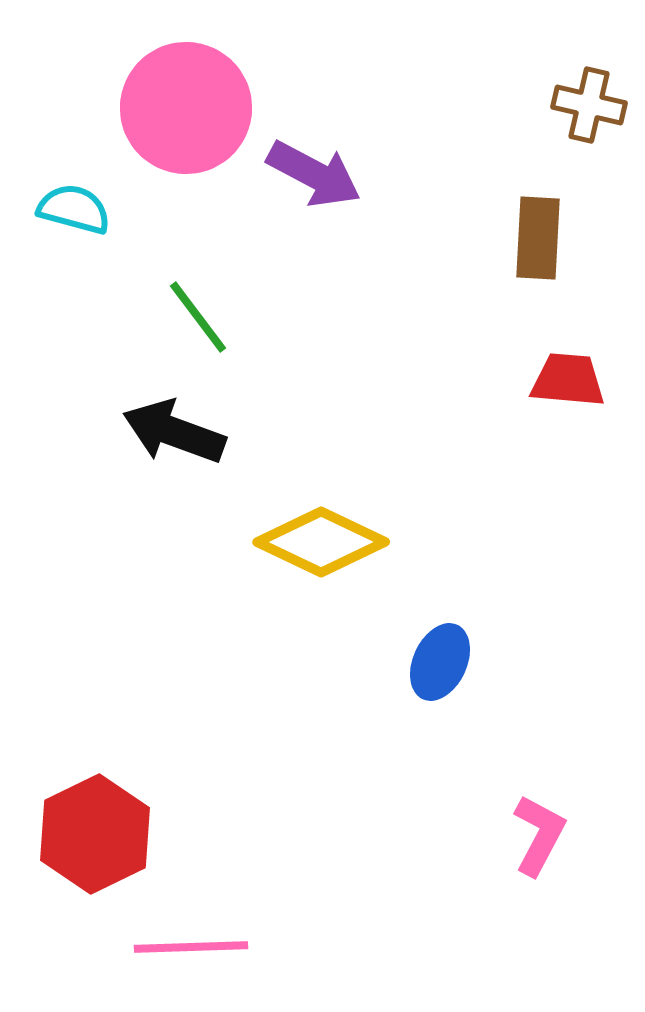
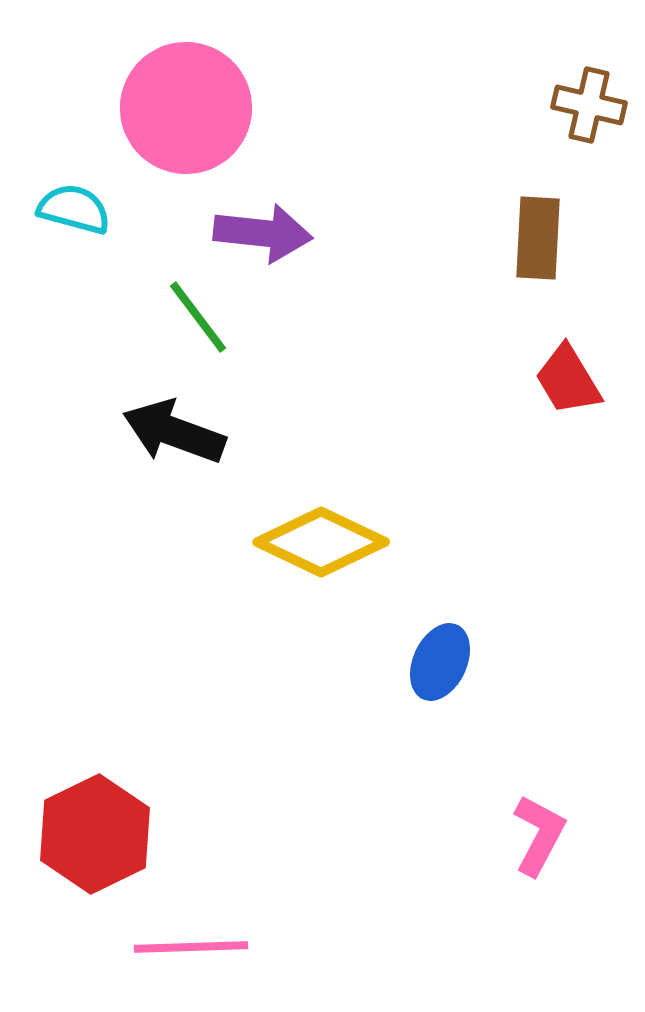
purple arrow: moved 51 px left, 59 px down; rotated 22 degrees counterclockwise
red trapezoid: rotated 126 degrees counterclockwise
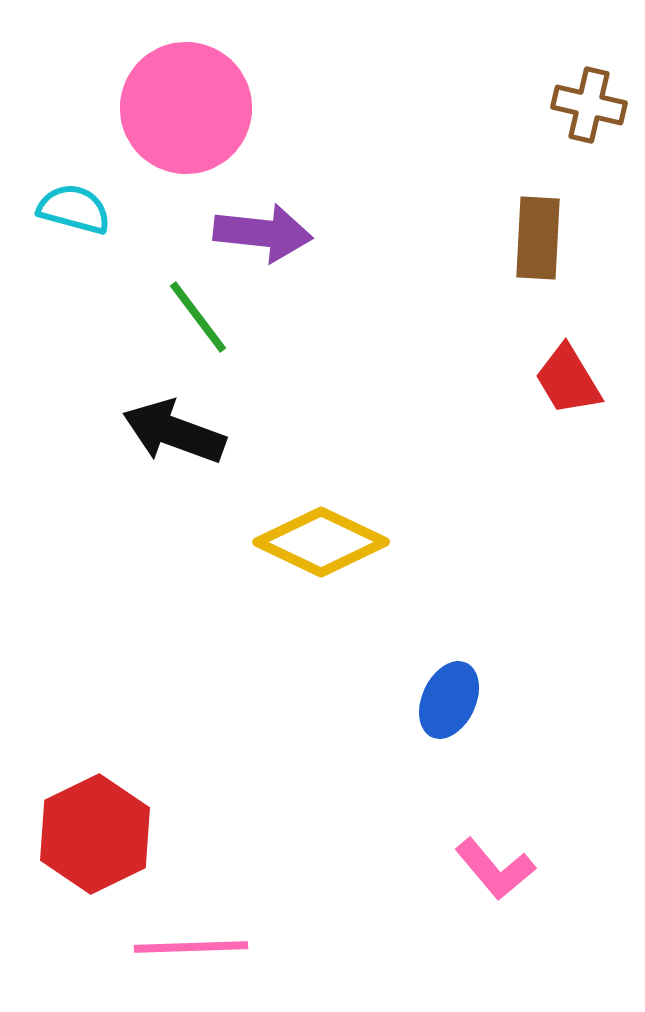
blue ellipse: moved 9 px right, 38 px down
pink L-shape: moved 44 px left, 34 px down; rotated 112 degrees clockwise
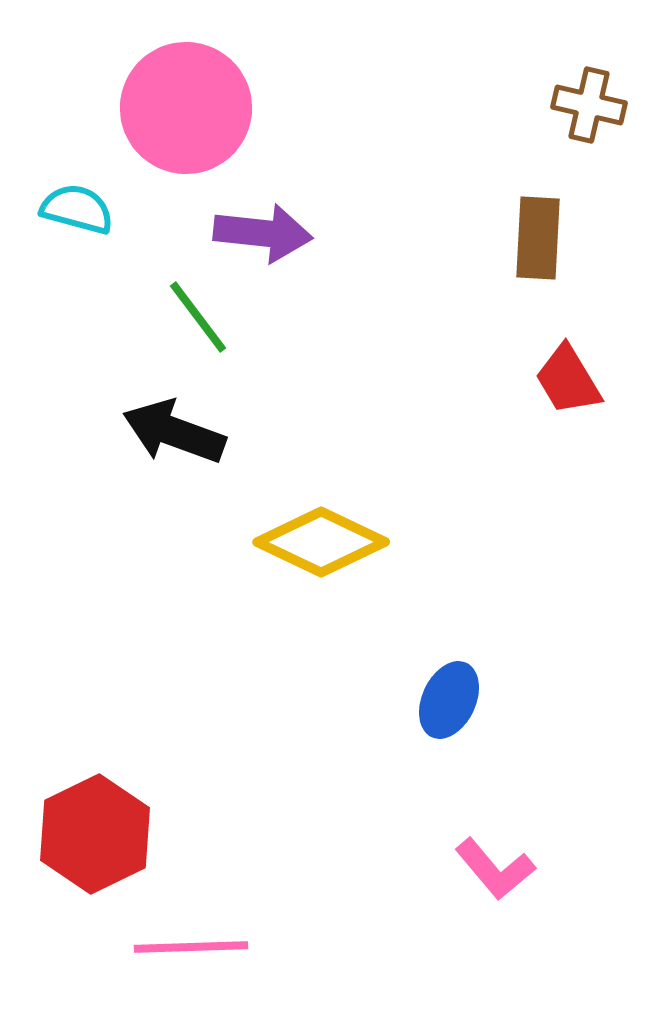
cyan semicircle: moved 3 px right
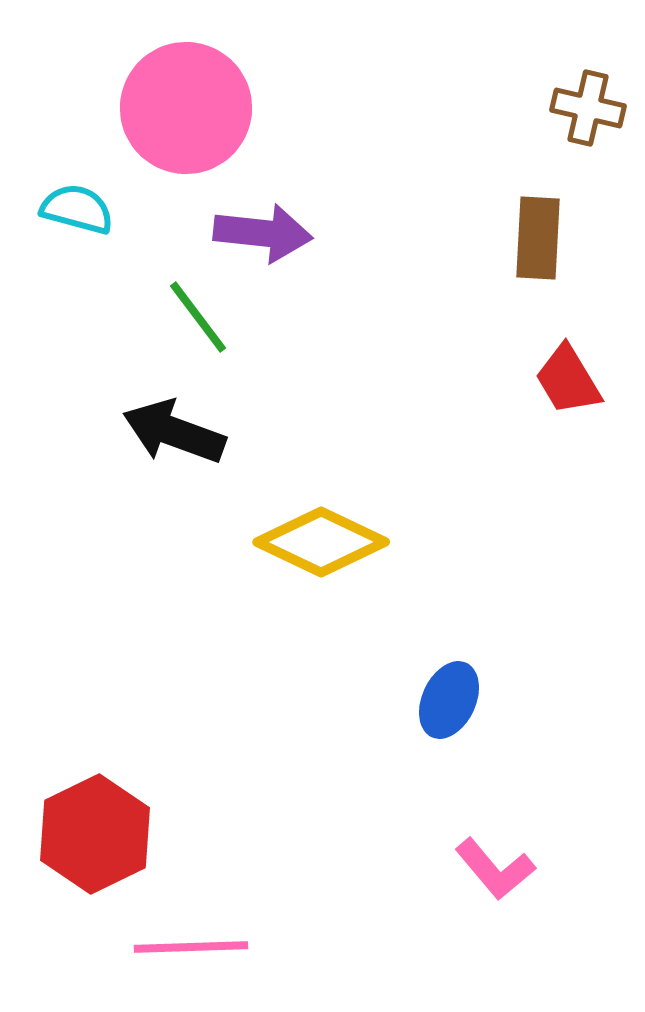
brown cross: moved 1 px left, 3 px down
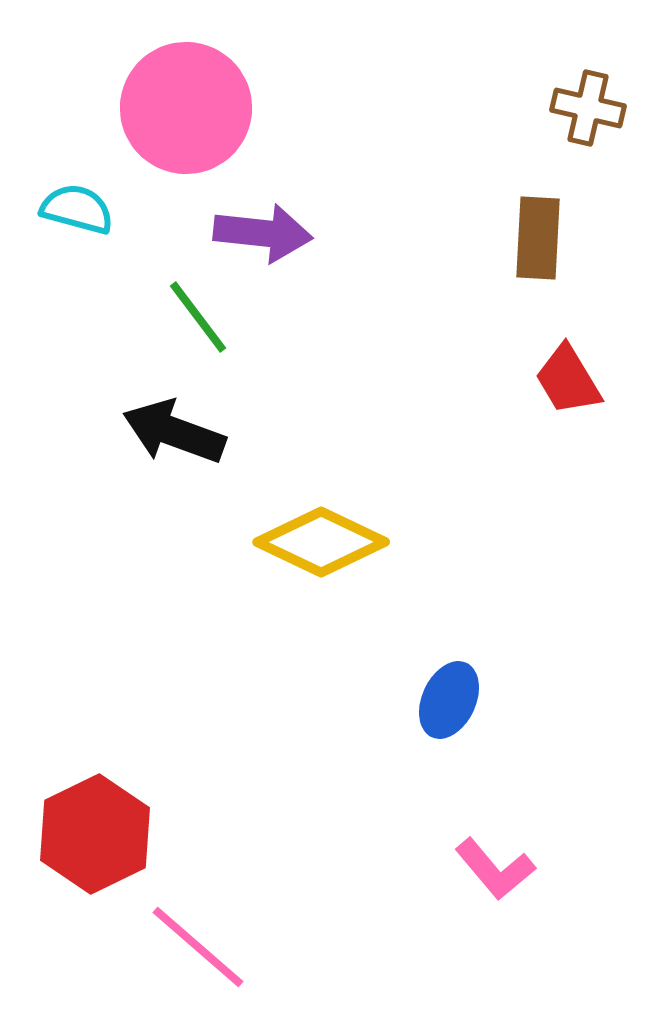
pink line: moved 7 px right; rotated 43 degrees clockwise
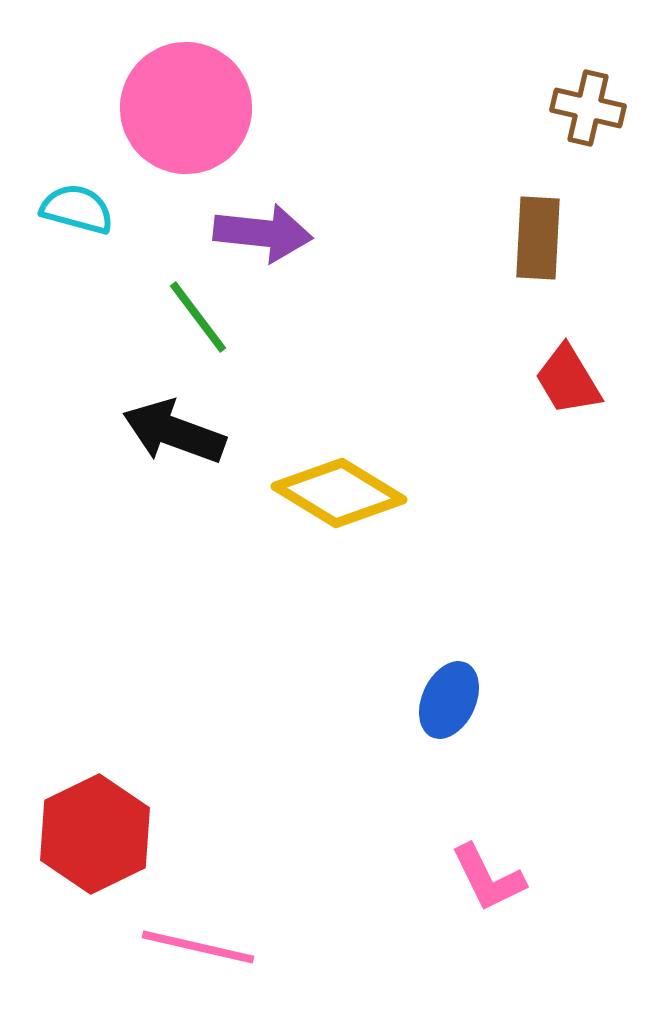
yellow diamond: moved 18 px right, 49 px up; rotated 6 degrees clockwise
pink L-shape: moved 7 px left, 9 px down; rotated 14 degrees clockwise
pink line: rotated 28 degrees counterclockwise
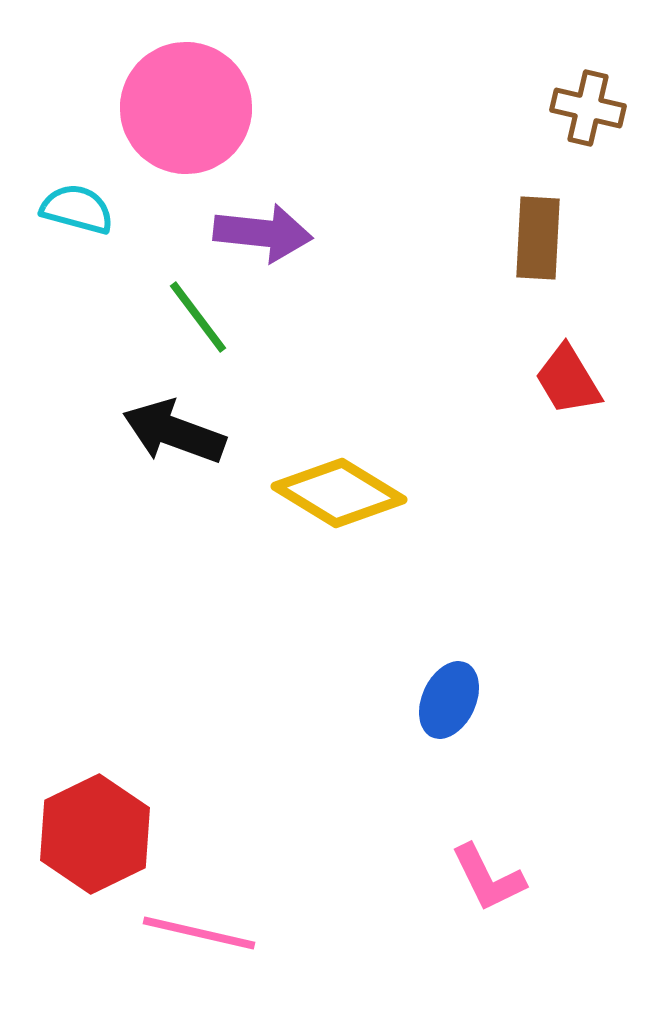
pink line: moved 1 px right, 14 px up
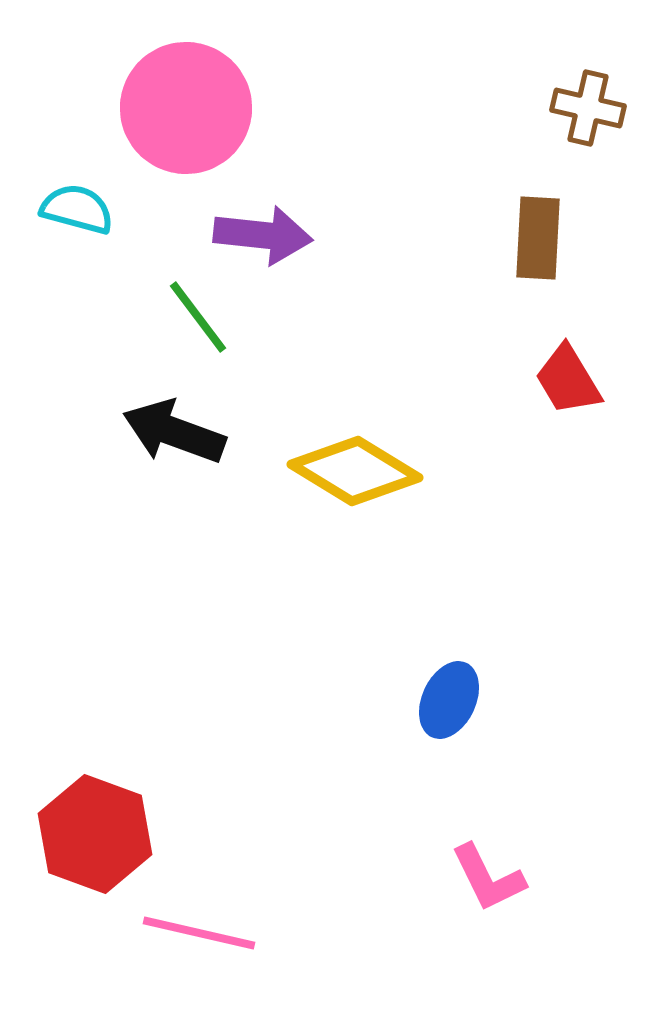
purple arrow: moved 2 px down
yellow diamond: moved 16 px right, 22 px up
red hexagon: rotated 14 degrees counterclockwise
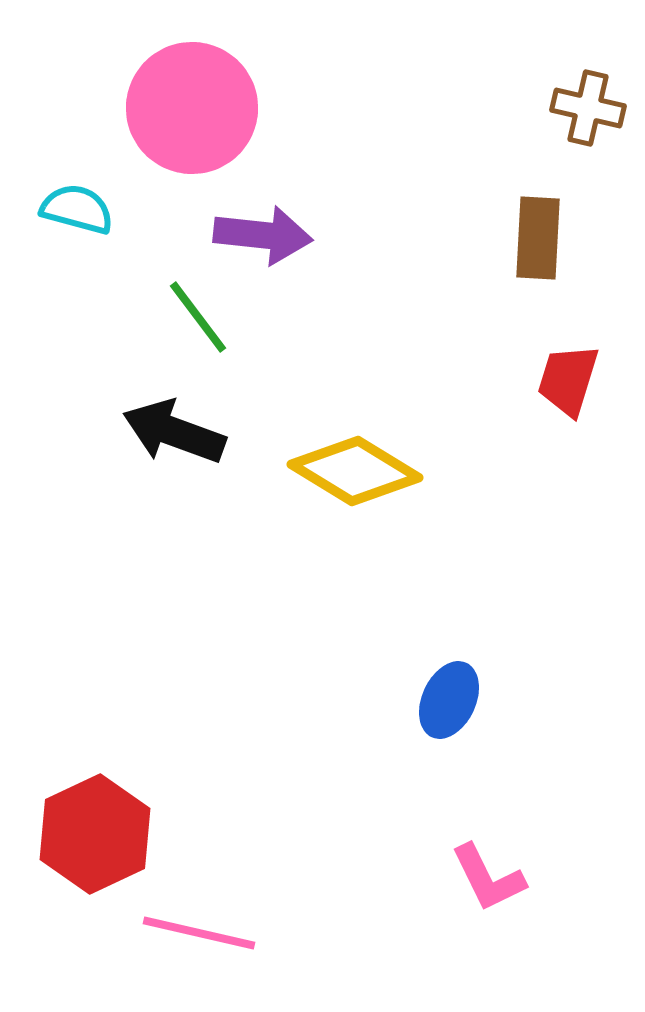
pink circle: moved 6 px right
red trapezoid: rotated 48 degrees clockwise
red hexagon: rotated 15 degrees clockwise
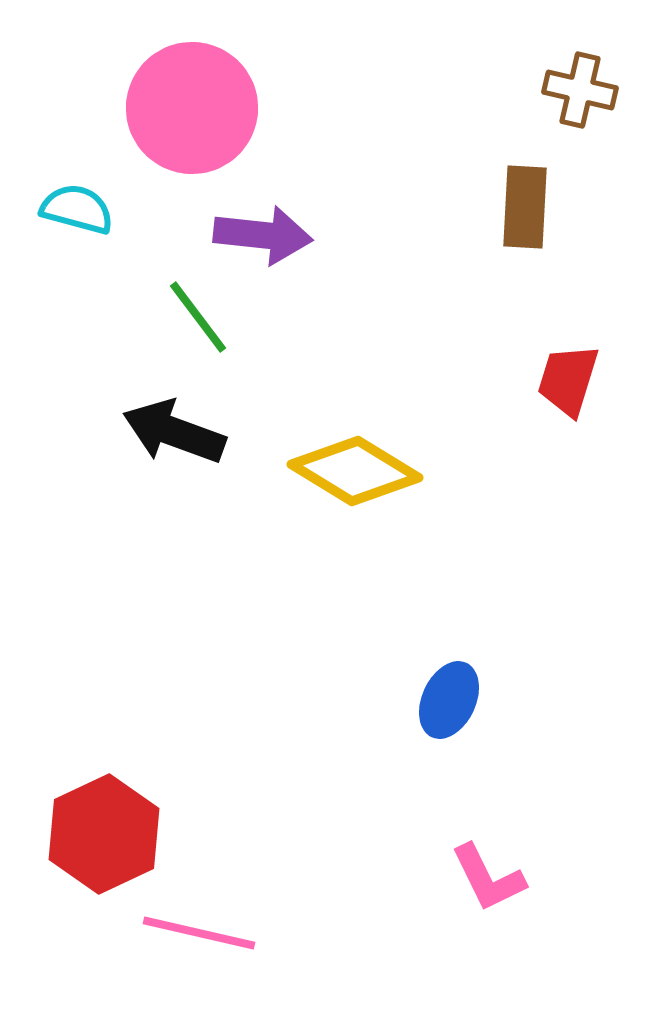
brown cross: moved 8 px left, 18 px up
brown rectangle: moved 13 px left, 31 px up
red hexagon: moved 9 px right
